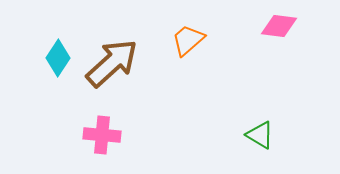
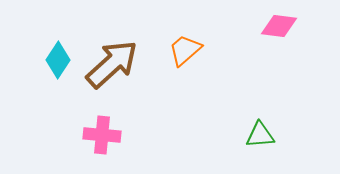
orange trapezoid: moved 3 px left, 10 px down
cyan diamond: moved 2 px down
brown arrow: moved 1 px down
green triangle: rotated 36 degrees counterclockwise
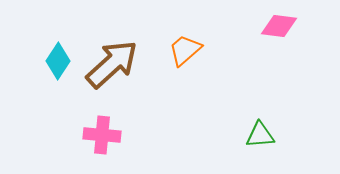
cyan diamond: moved 1 px down
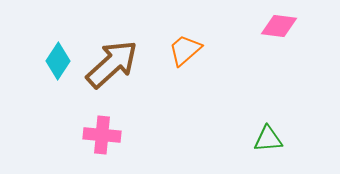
green triangle: moved 8 px right, 4 px down
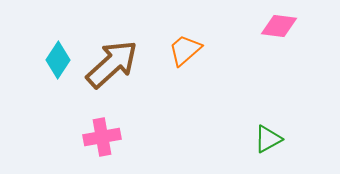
cyan diamond: moved 1 px up
pink cross: moved 2 px down; rotated 15 degrees counterclockwise
green triangle: rotated 24 degrees counterclockwise
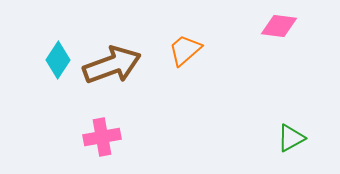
brown arrow: moved 1 px down; rotated 22 degrees clockwise
green triangle: moved 23 px right, 1 px up
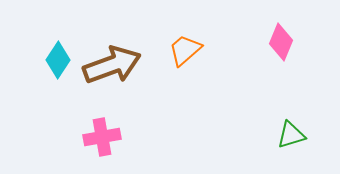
pink diamond: moved 2 px right, 16 px down; rotated 75 degrees counterclockwise
green triangle: moved 3 px up; rotated 12 degrees clockwise
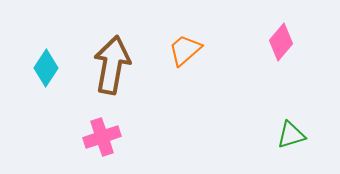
pink diamond: rotated 18 degrees clockwise
cyan diamond: moved 12 px left, 8 px down
brown arrow: rotated 60 degrees counterclockwise
pink cross: rotated 9 degrees counterclockwise
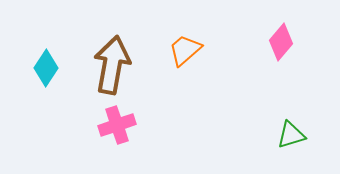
pink cross: moved 15 px right, 12 px up
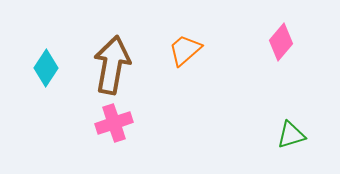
pink cross: moved 3 px left, 2 px up
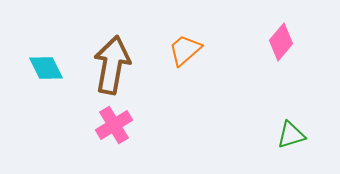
cyan diamond: rotated 60 degrees counterclockwise
pink cross: moved 2 px down; rotated 12 degrees counterclockwise
